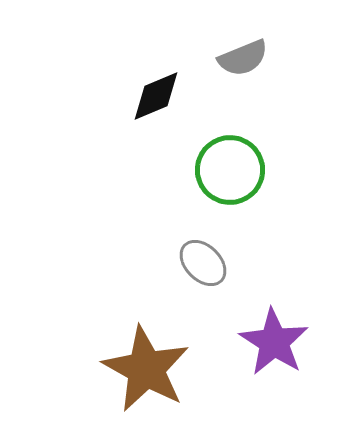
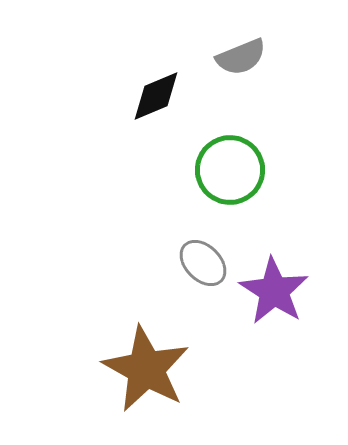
gray semicircle: moved 2 px left, 1 px up
purple star: moved 51 px up
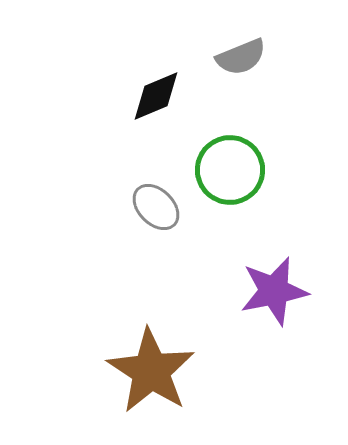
gray ellipse: moved 47 px left, 56 px up
purple star: rotated 28 degrees clockwise
brown star: moved 5 px right, 2 px down; rotated 4 degrees clockwise
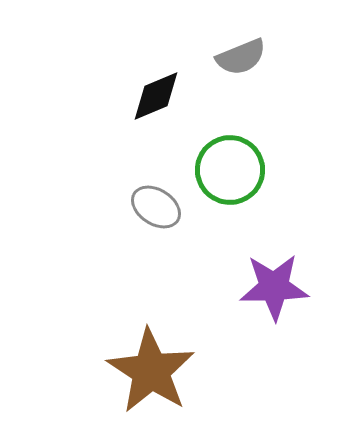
gray ellipse: rotated 12 degrees counterclockwise
purple star: moved 4 px up; rotated 10 degrees clockwise
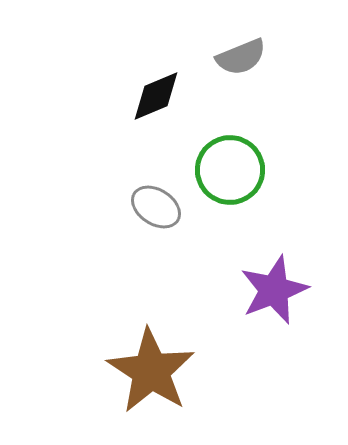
purple star: moved 3 px down; rotated 20 degrees counterclockwise
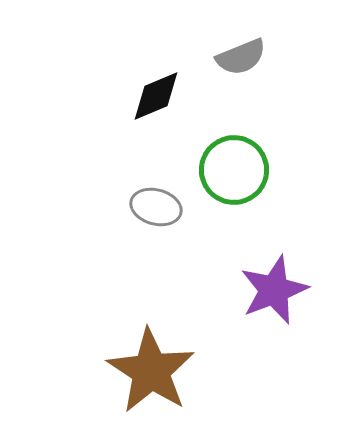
green circle: moved 4 px right
gray ellipse: rotated 18 degrees counterclockwise
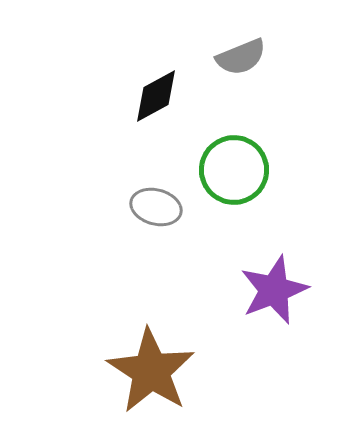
black diamond: rotated 6 degrees counterclockwise
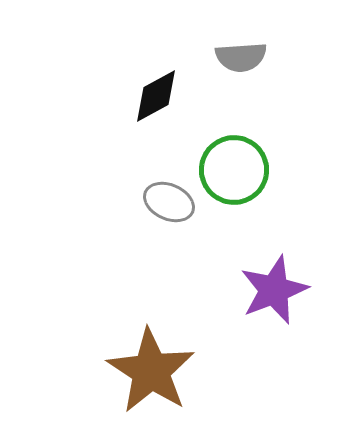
gray semicircle: rotated 18 degrees clockwise
gray ellipse: moved 13 px right, 5 px up; rotated 9 degrees clockwise
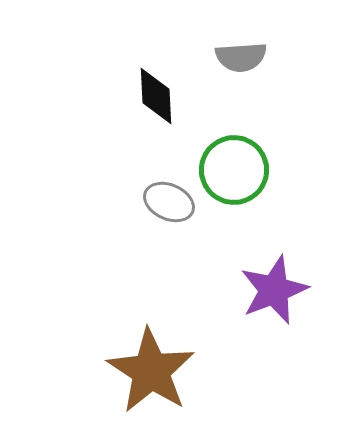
black diamond: rotated 64 degrees counterclockwise
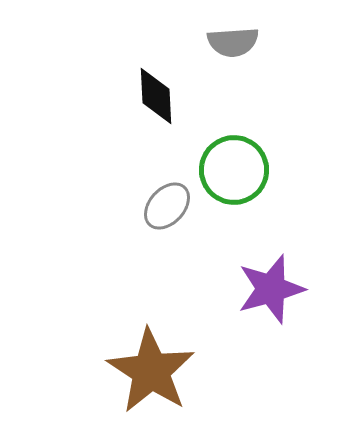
gray semicircle: moved 8 px left, 15 px up
gray ellipse: moved 2 px left, 4 px down; rotated 72 degrees counterclockwise
purple star: moved 3 px left, 1 px up; rotated 6 degrees clockwise
